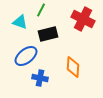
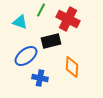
red cross: moved 15 px left
black rectangle: moved 3 px right, 7 px down
orange diamond: moved 1 px left
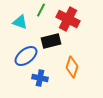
orange diamond: rotated 15 degrees clockwise
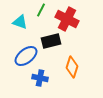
red cross: moved 1 px left
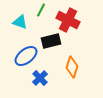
red cross: moved 1 px right, 1 px down
blue cross: rotated 35 degrees clockwise
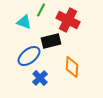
cyan triangle: moved 4 px right
blue ellipse: moved 3 px right
orange diamond: rotated 15 degrees counterclockwise
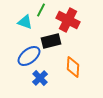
cyan triangle: moved 1 px right
orange diamond: moved 1 px right
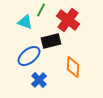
red cross: rotated 10 degrees clockwise
blue cross: moved 1 px left, 2 px down
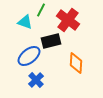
orange diamond: moved 3 px right, 4 px up
blue cross: moved 3 px left
